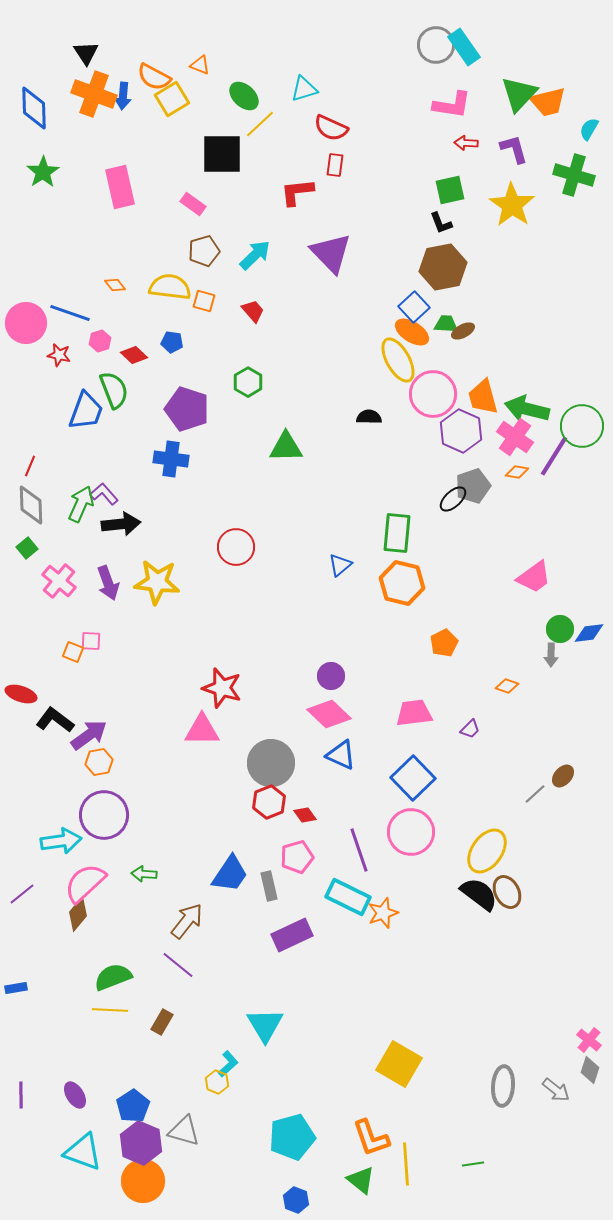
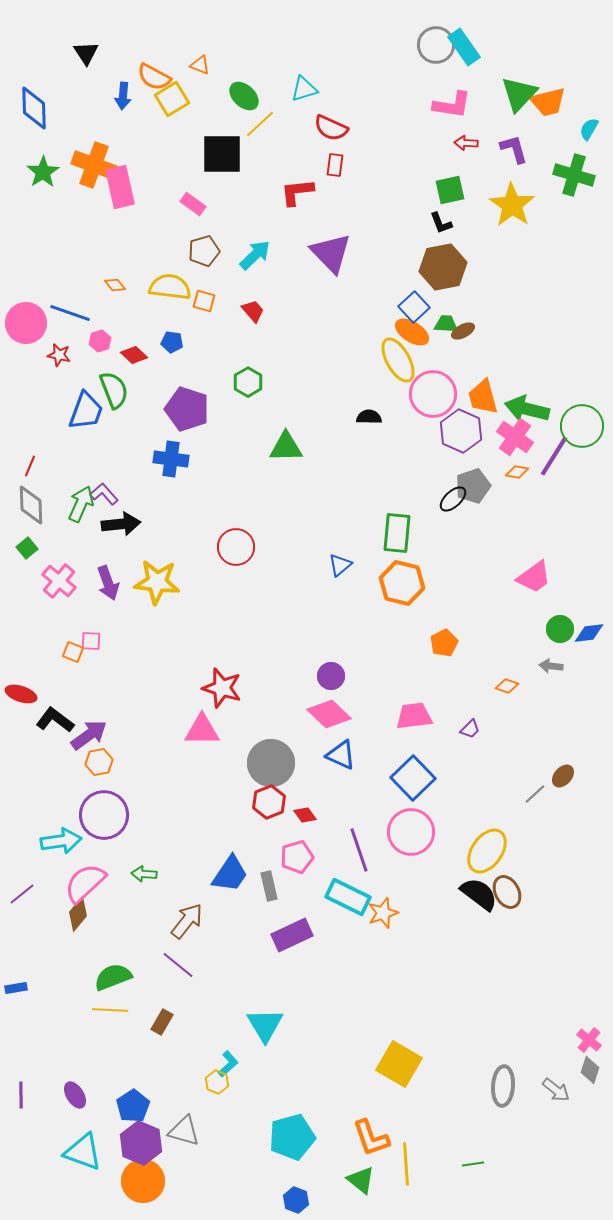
orange cross at (94, 94): moved 71 px down
gray arrow at (551, 655): moved 11 px down; rotated 95 degrees clockwise
pink trapezoid at (414, 713): moved 3 px down
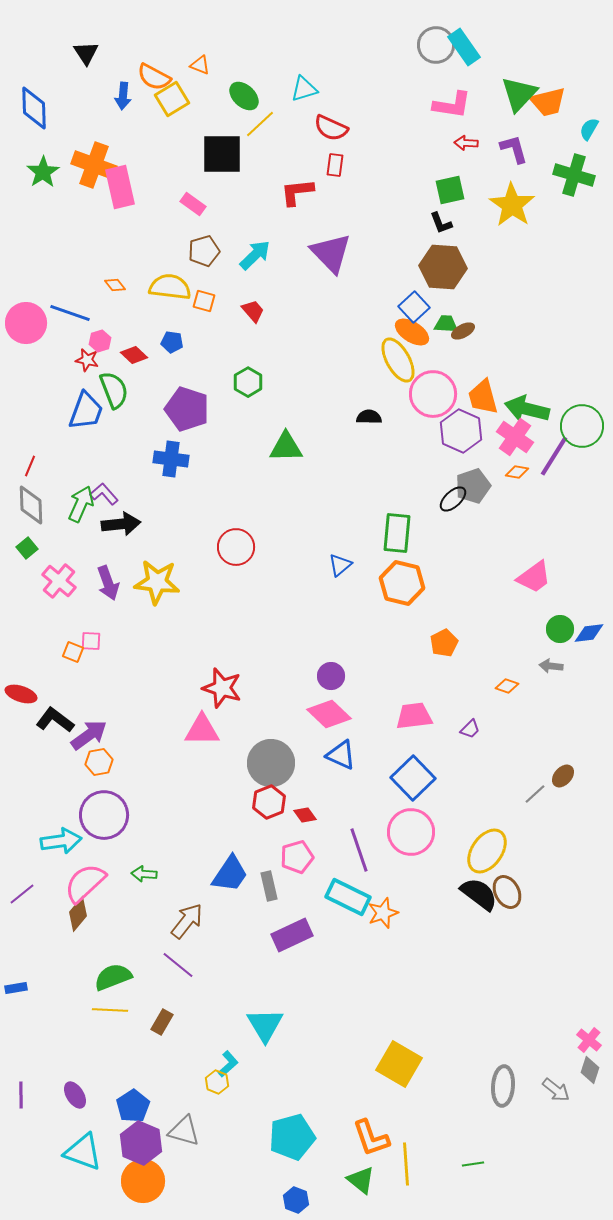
brown hexagon at (443, 267): rotated 15 degrees clockwise
red star at (59, 355): moved 28 px right, 5 px down
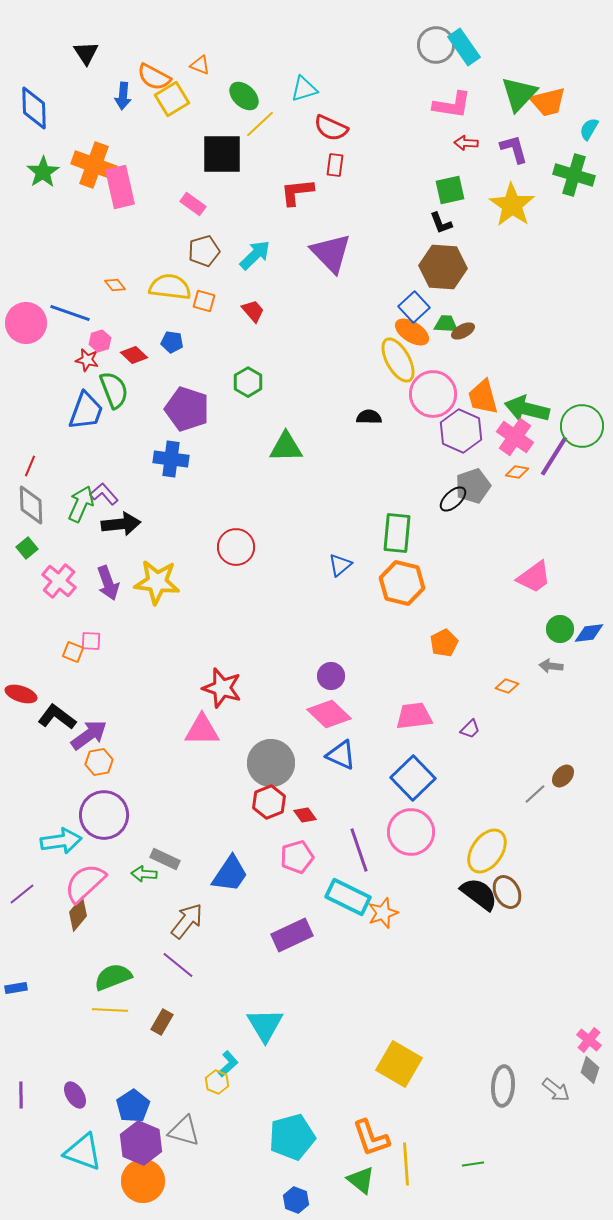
black L-shape at (55, 720): moved 2 px right, 3 px up
gray rectangle at (269, 886): moved 104 px left, 27 px up; rotated 52 degrees counterclockwise
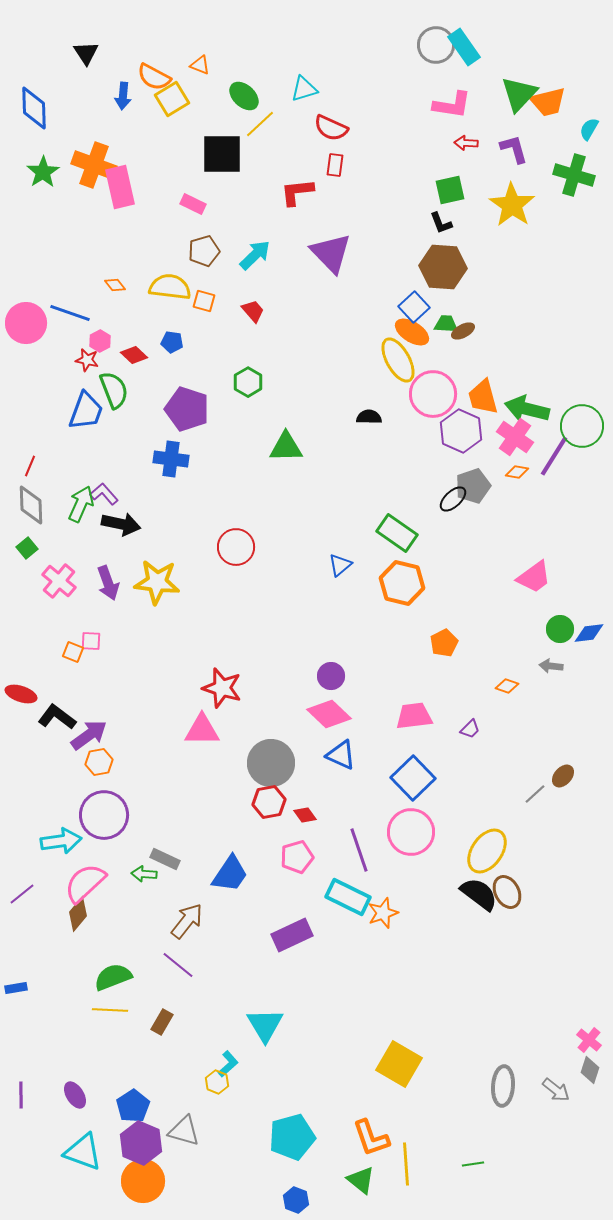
pink rectangle at (193, 204): rotated 10 degrees counterclockwise
pink hexagon at (100, 341): rotated 10 degrees counterclockwise
black arrow at (121, 524): rotated 18 degrees clockwise
green rectangle at (397, 533): rotated 60 degrees counterclockwise
red hexagon at (269, 802): rotated 12 degrees clockwise
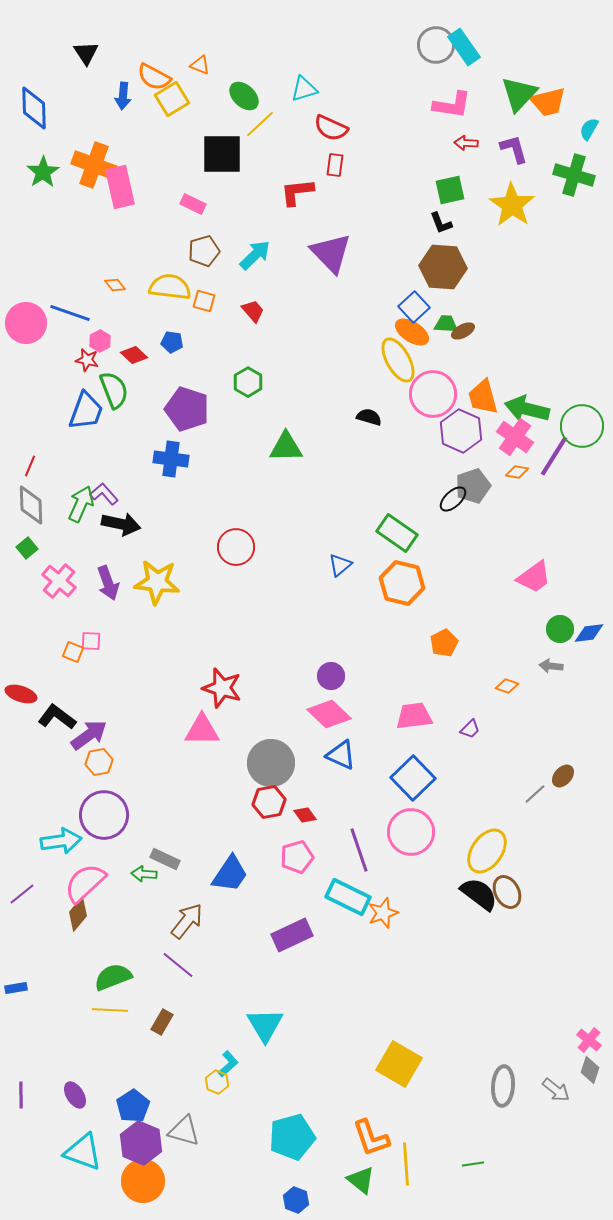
black semicircle at (369, 417): rotated 15 degrees clockwise
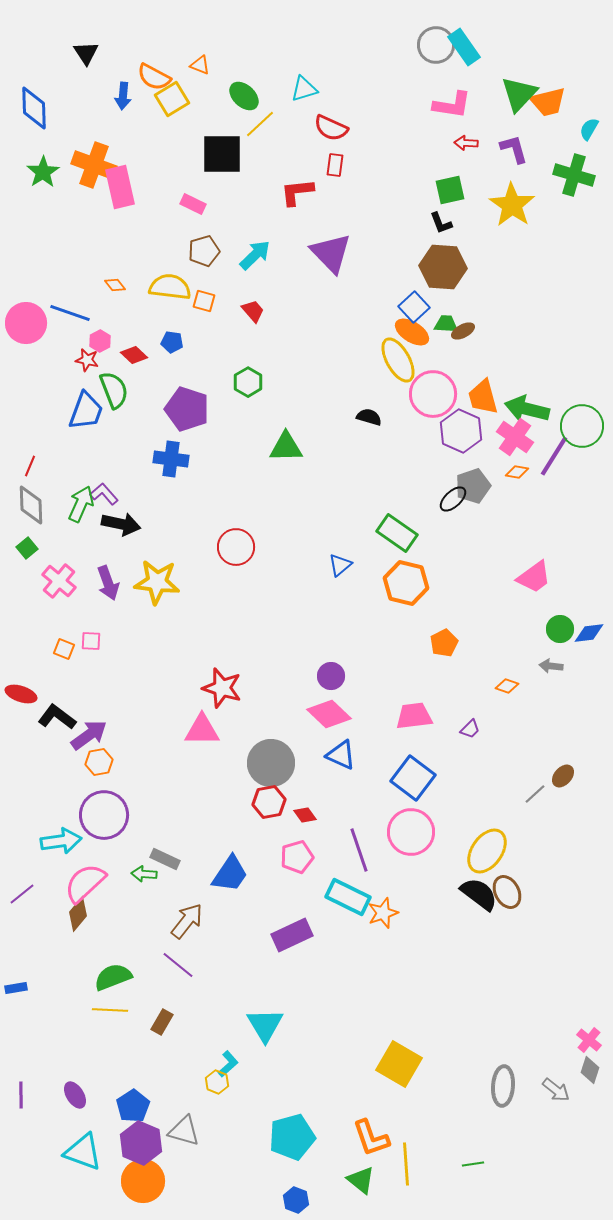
orange hexagon at (402, 583): moved 4 px right
orange square at (73, 652): moved 9 px left, 3 px up
blue square at (413, 778): rotated 9 degrees counterclockwise
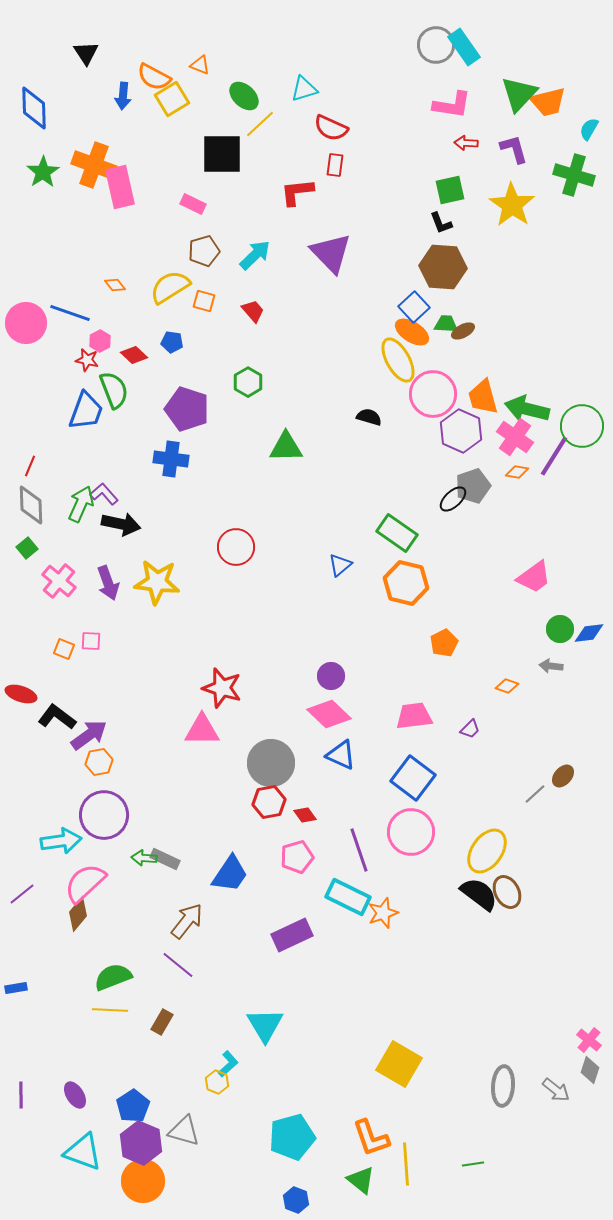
yellow semicircle at (170, 287): rotated 39 degrees counterclockwise
green arrow at (144, 874): moved 16 px up
